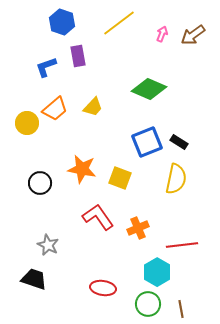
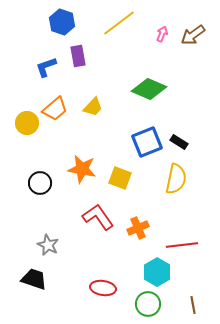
brown line: moved 12 px right, 4 px up
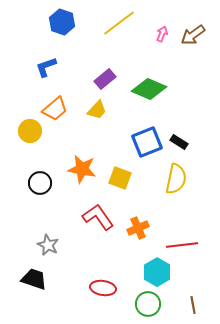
purple rectangle: moved 27 px right, 23 px down; rotated 60 degrees clockwise
yellow trapezoid: moved 4 px right, 3 px down
yellow circle: moved 3 px right, 8 px down
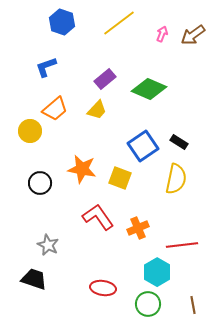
blue square: moved 4 px left, 4 px down; rotated 12 degrees counterclockwise
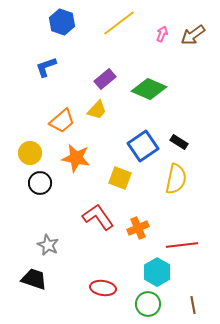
orange trapezoid: moved 7 px right, 12 px down
yellow circle: moved 22 px down
orange star: moved 6 px left, 11 px up
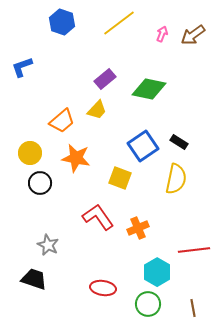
blue L-shape: moved 24 px left
green diamond: rotated 12 degrees counterclockwise
red line: moved 12 px right, 5 px down
brown line: moved 3 px down
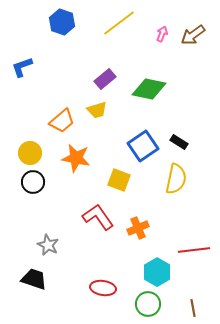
yellow trapezoid: rotated 30 degrees clockwise
yellow square: moved 1 px left, 2 px down
black circle: moved 7 px left, 1 px up
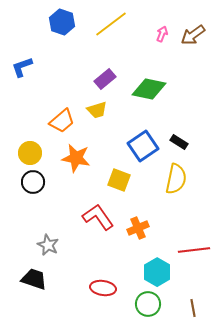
yellow line: moved 8 px left, 1 px down
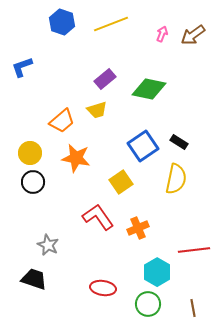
yellow line: rotated 16 degrees clockwise
yellow square: moved 2 px right, 2 px down; rotated 35 degrees clockwise
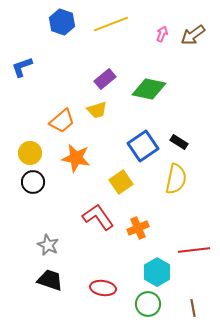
black trapezoid: moved 16 px right, 1 px down
